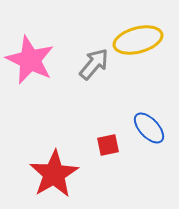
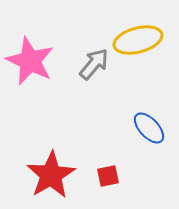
pink star: moved 1 px down
red square: moved 31 px down
red star: moved 3 px left, 1 px down
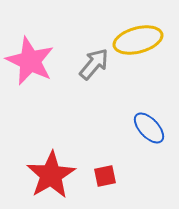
red square: moved 3 px left
